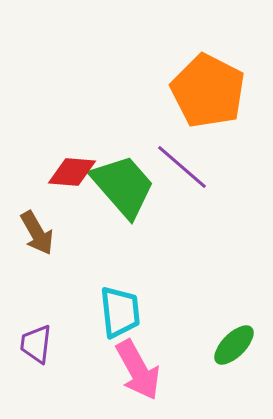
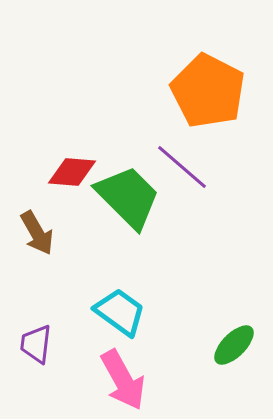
green trapezoid: moved 5 px right, 11 px down; rotated 4 degrees counterclockwise
cyan trapezoid: rotated 48 degrees counterclockwise
pink arrow: moved 15 px left, 10 px down
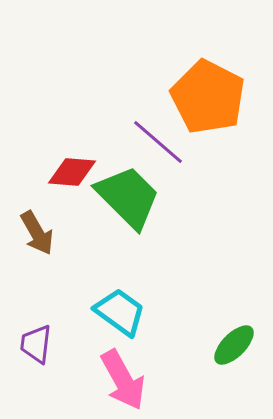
orange pentagon: moved 6 px down
purple line: moved 24 px left, 25 px up
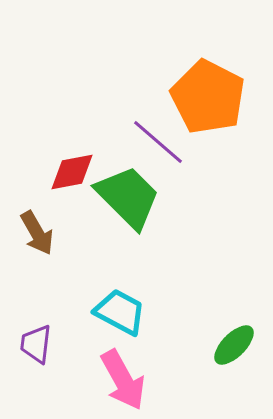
red diamond: rotated 15 degrees counterclockwise
cyan trapezoid: rotated 8 degrees counterclockwise
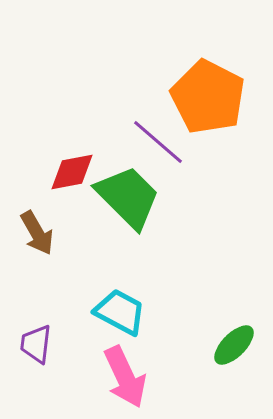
pink arrow: moved 2 px right, 3 px up; rotated 4 degrees clockwise
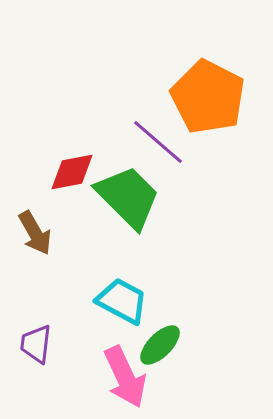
brown arrow: moved 2 px left
cyan trapezoid: moved 2 px right, 11 px up
green ellipse: moved 74 px left
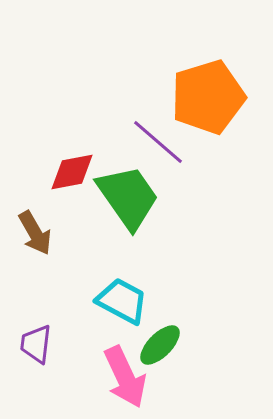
orange pentagon: rotated 28 degrees clockwise
green trapezoid: rotated 10 degrees clockwise
